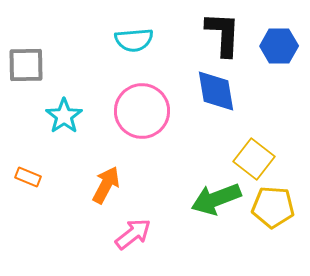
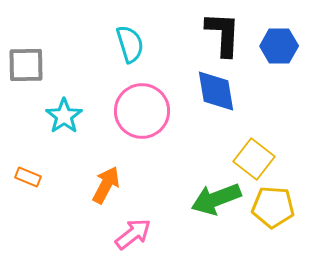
cyan semicircle: moved 4 px left, 4 px down; rotated 102 degrees counterclockwise
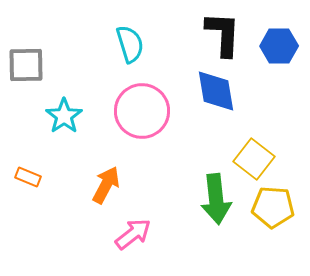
green arrow: rotated 75 degrees counterclockwise
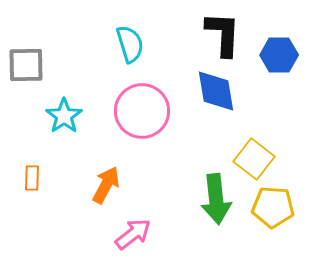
blue hexagon: moved 9 px down
orange rectangle: moved 4 px right, 1 px down; rotated 70 degrees clockwise
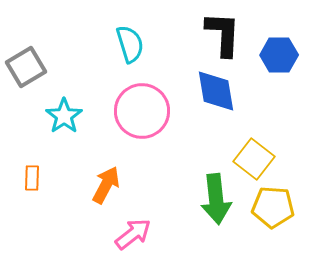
gray square: moved 2 px down; rotated 30 degrees counterclockwise
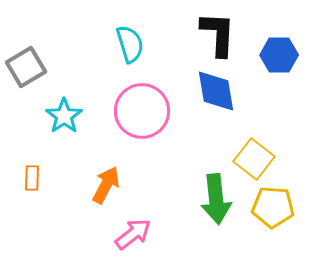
black L-shape: moved 5 px left
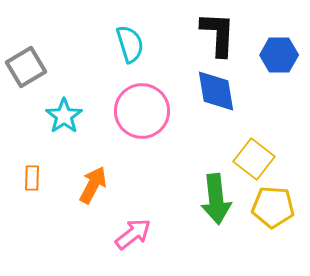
orange arrow: moved 13 px left
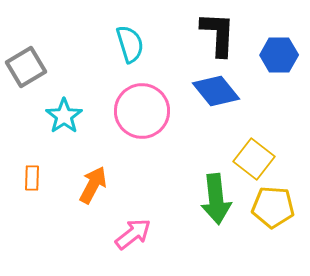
blue diamond: rotated 30 degrees counterclockwise
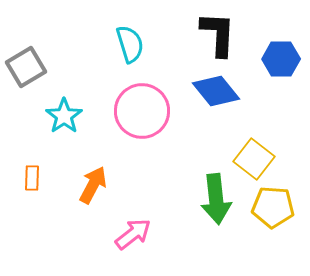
blue hexagon: moved 2 px right, 4 px down
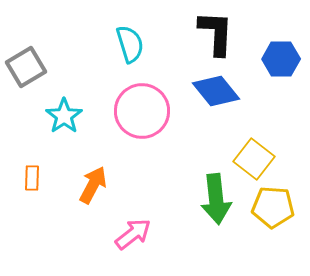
black L-shape: moved 2 px left, 1 px up
